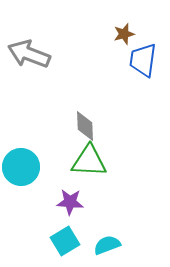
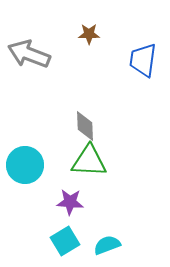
brown star: moved 35 px left; rotated 15 degrees clockwise
cyan circle: moved 4 px right, 2 px up
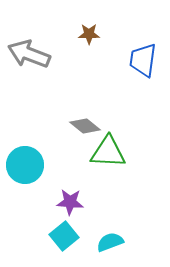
gray diamond: rotated 48 degrees counterclockwise
green triangle: moved 19 px right, 9 px up
cyan square: moved 1 px left, 5 px up; rotated 8 degrees counterclockwise
cyan semicircle: moved 3 px right, 3 px up
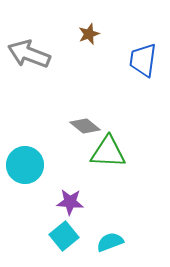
brown star: rotated 20 degrees counterclockwise
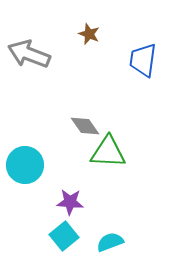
brown star: rotated 30 degrees counterclockwise
gray diamond: rotated 16 degrees clockwise
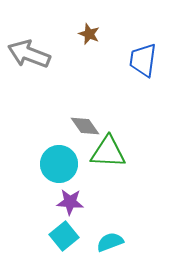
cyan circle: moved 34 px right, 1 px up
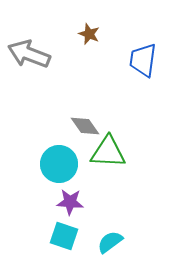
cyan square: rotated 32 degrees counterclockwise
cyan semicircle: rotated 16 degrees counterclockwise
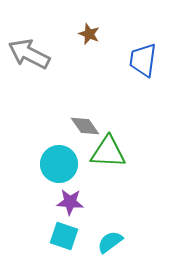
gray arrow: rotated 6 degrees clockwise
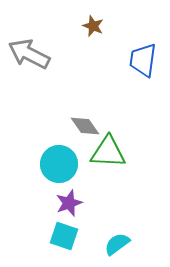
brown star: moved 4 px right, 8 px up
purple star: moved 1 px left, 1 px down; rotated 24 degrees counterclockwise
cyan semicircle: moved 7 px right, 2 px down
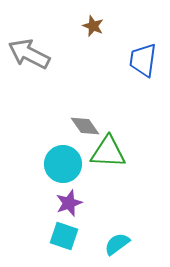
cyan circle: moved 4 px right
